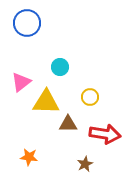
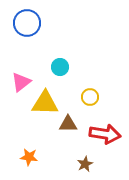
yellow triangle: moved 1 px left, 1 px down
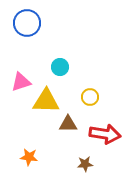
pink triangle: rotated 20 degrees clockwise
yellow triangle: moved 1 px right, 2 px up
brown star: rotated 21 degrees clockwise
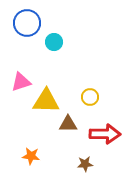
cyan circle: moved 6 px left, 25 px up
red arrow: rotated 8 degrees counterclockwise
orange star: moved 2 px right, 1 px up
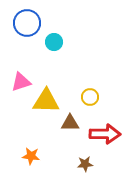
brown triangle: moved 2 px right, 1 px up
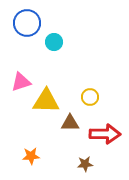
orange star: rotated 12 degrees counterclockwise
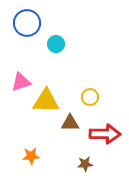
cyan circle: moved 2 px right, 2 px down
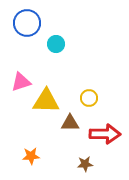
yellow circle: moved 1 px left, 1 px down
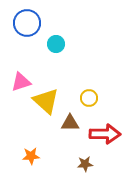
yellow triangle: rotated 40 degrees clockwise
